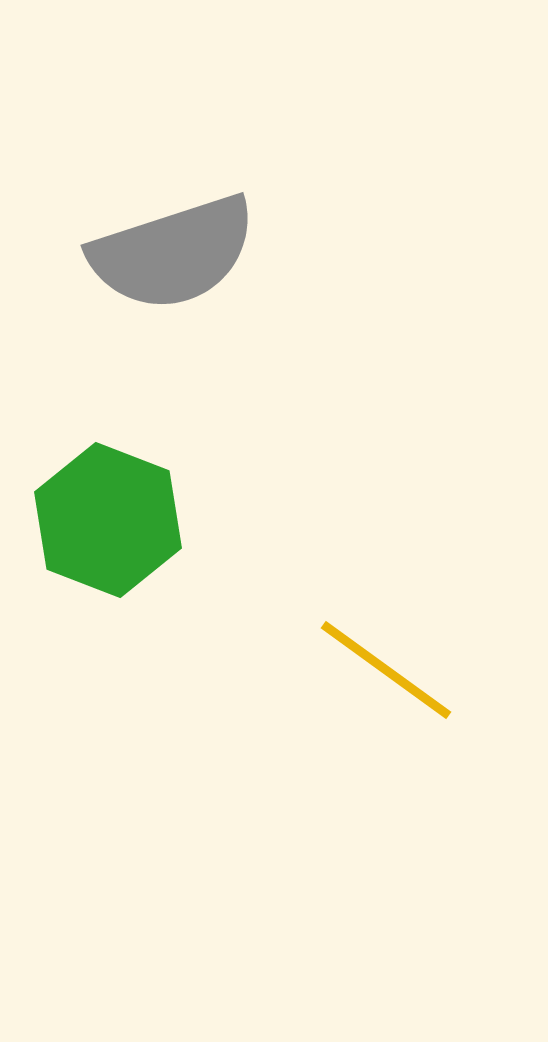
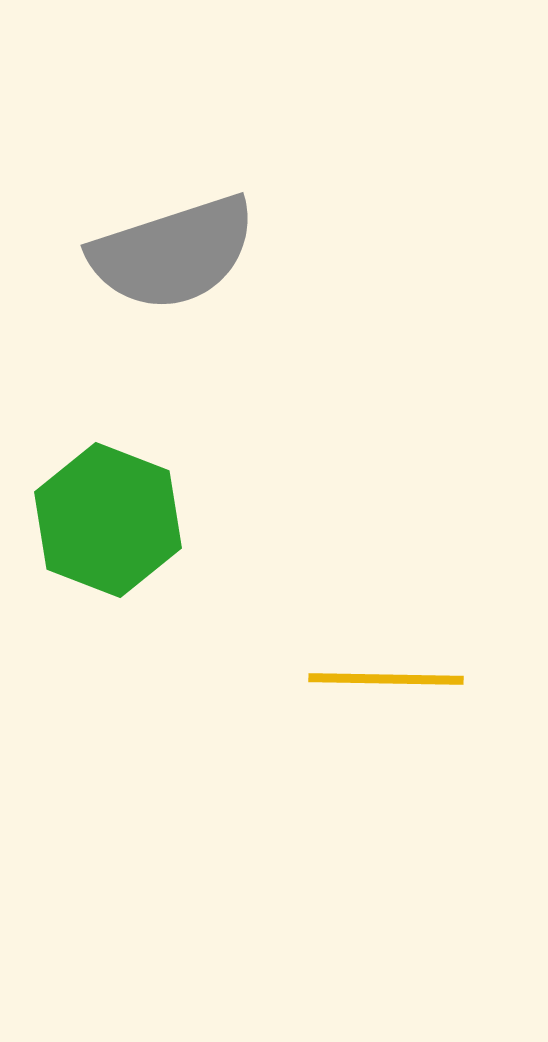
yellow line: moved 9 px down; rotated 35 degrees counterclockwise
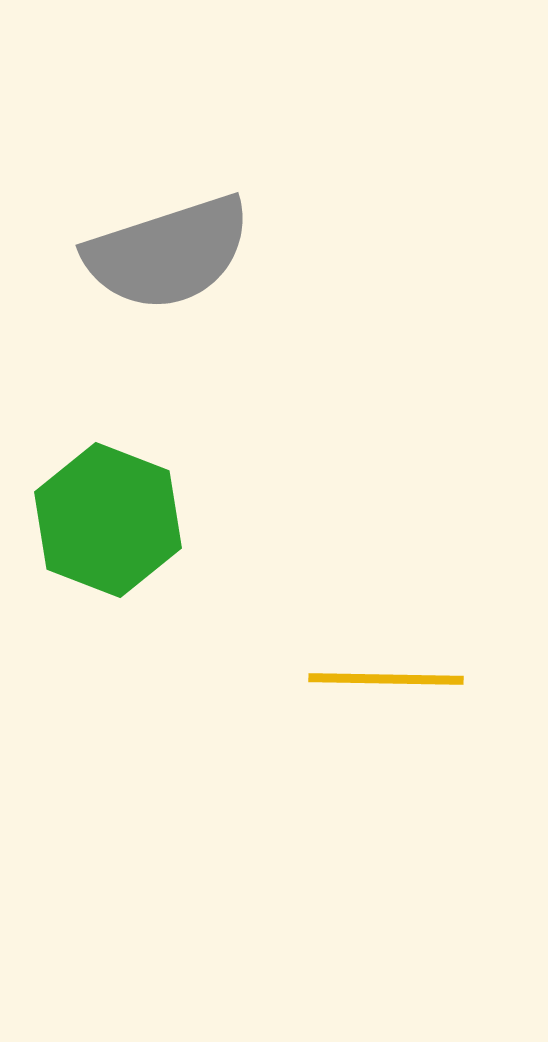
gray semicircle: moved 5 px left
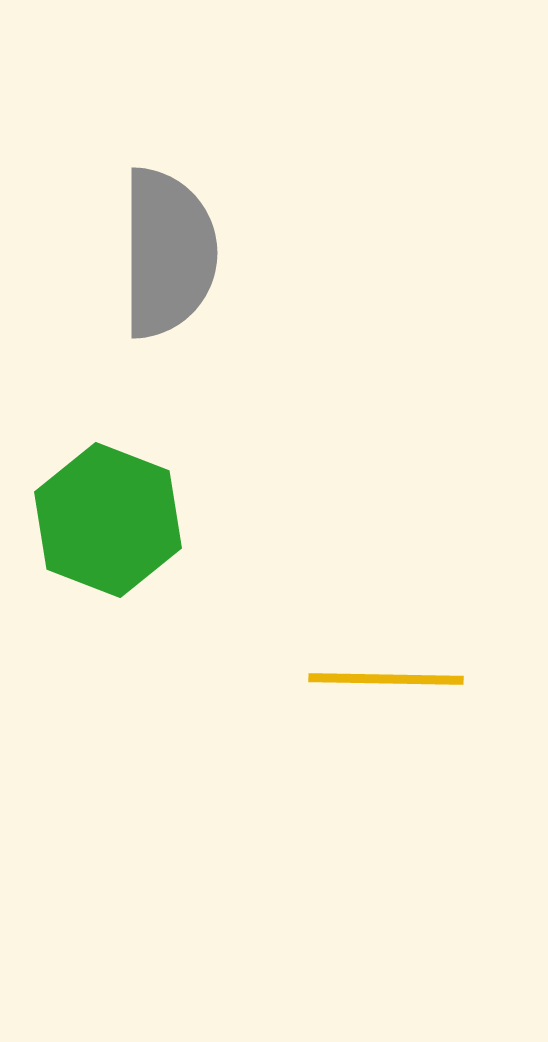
gray semicircle: rotated 72 degrees counterclockwise
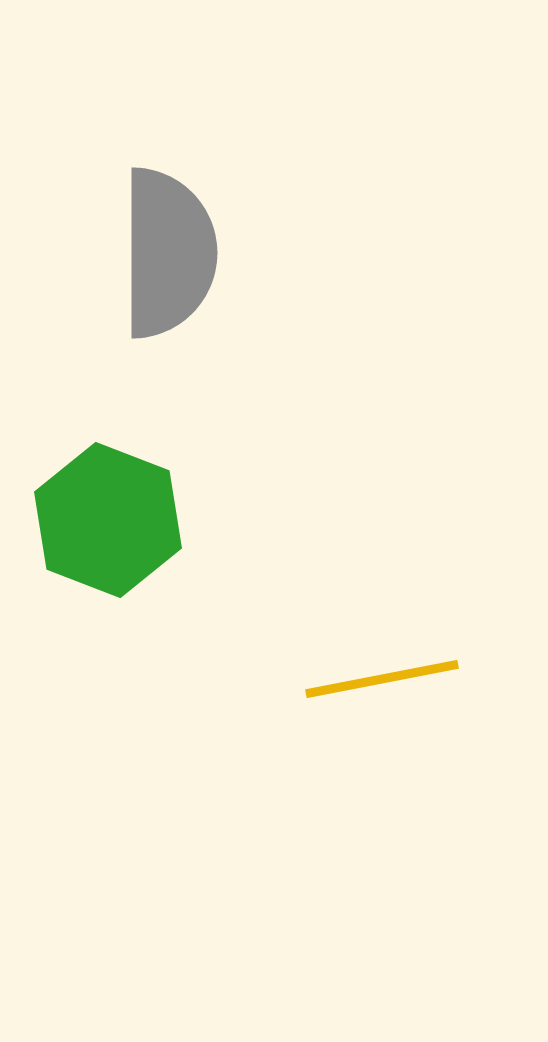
yellow line: moved 4 px left; rotated 12 degrees counterclockwise
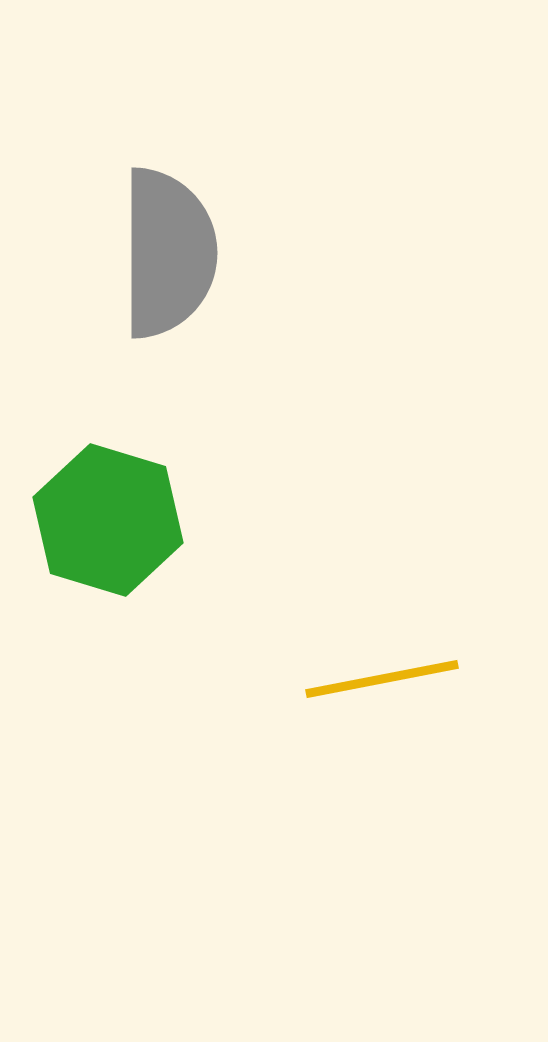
green hexagon: rotated 4 degrees counterclockwise
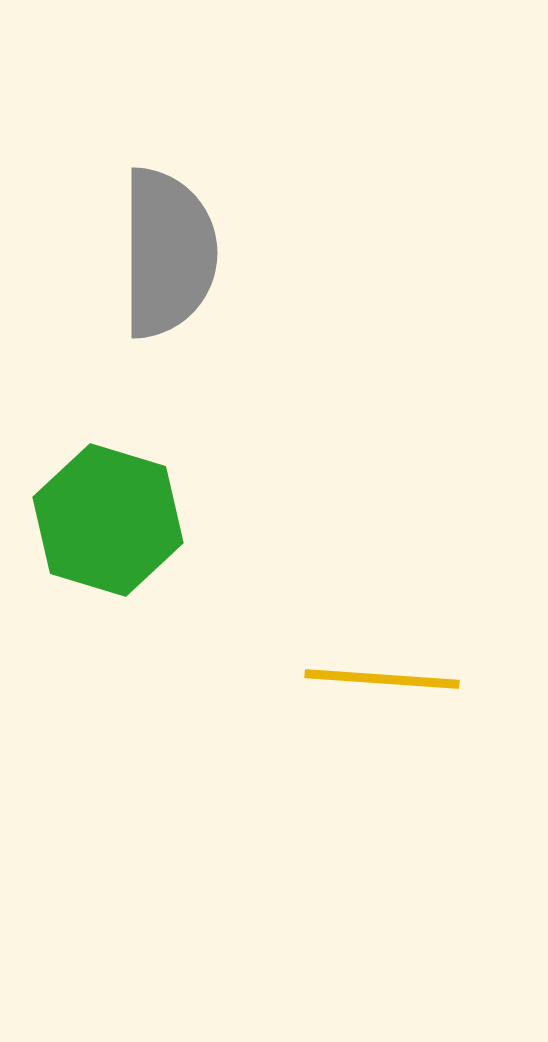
yellow line: rotated 15 degrees clockwise
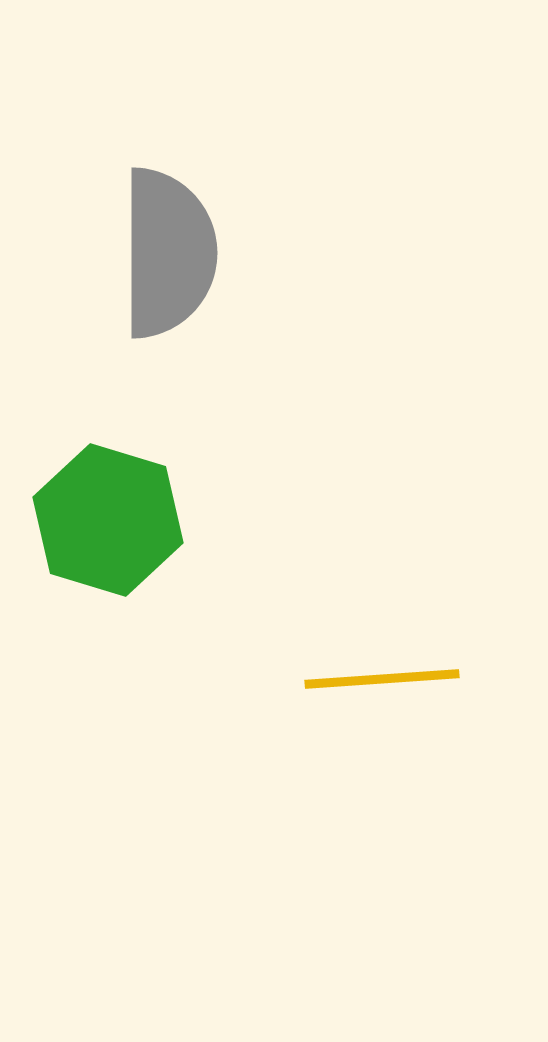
yellow line: rotated 8 degrees counterclockwise
